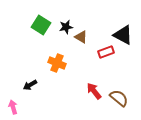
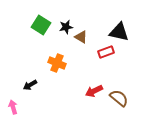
black triangle: moved 4 px left, 3 px up; rotated 15 degrees counterclockwise
red arrow: rotated 78 degrees counterclockwise
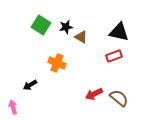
red rectangle: moved 8 px right, 4 px down
red arrow: moved 3 px down
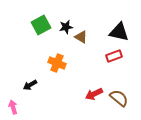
green square: rotated 30 degrees clockwise
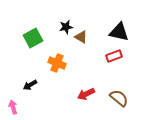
green square: moved 8 px left, 13 px down
red arrow: moved 8 px left
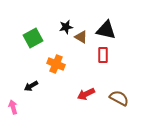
black triangle: moved 13 px left, 2 px up
red rectangle: moved 11 px left, 1 px up; rotated 70 degrees counterclockwise
orange cross: moved 1 px left, 1 px down
black arrow: moved 1 px right, 1 px down
brown semicircle: rotated 12 degrees counterclockwise
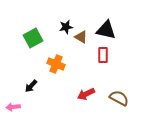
black arrow: rotated 16 degrees counterclockwise
pink arrow: rotated 80 degrees counterclockwise
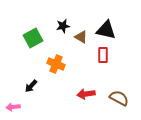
black star: moved 3 px left, 1 px up
red arrow: rotated 18 degrees clockwise
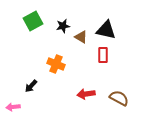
green square: moved 17 px up
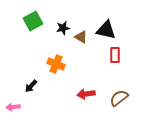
black star: moved 2 px down
red rectangle: moved 12 px right
brown semicircle: rotated 66 degrees counterclockwise
